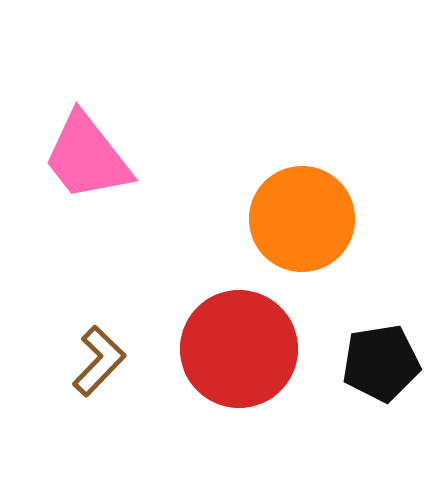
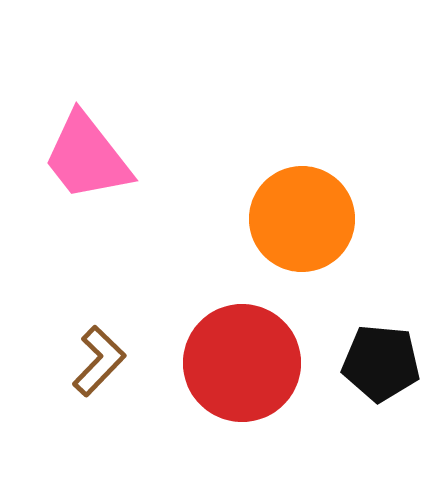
red circle: moved 3 px right, 14 px down
black pentagon: rotated 14 degrees clockwise
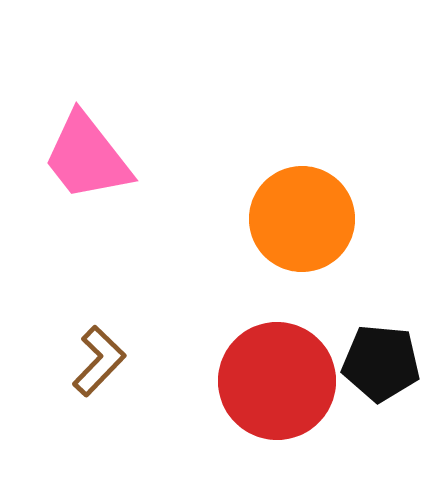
red circle: moved 35 px right, 18 px down
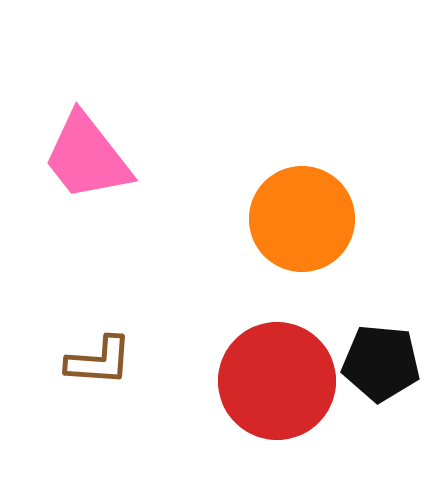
brown L-shape: rotated 50 degrees clockwise
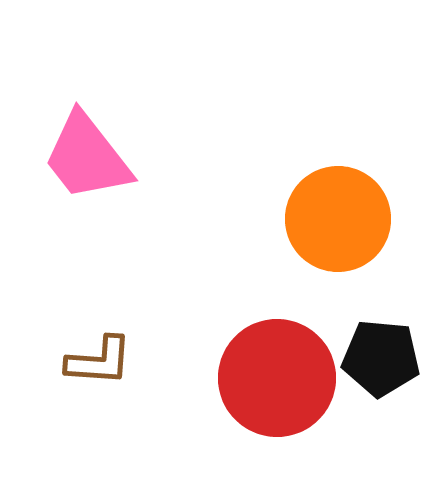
orange circle: moved 36 px right
black pentagon: moved 5 px up
red circle: moved 3 px up
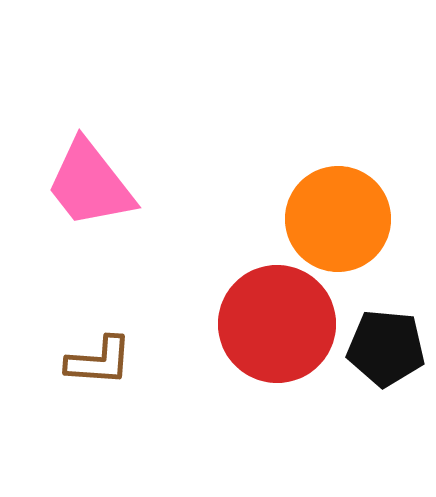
pink trapezoid: moved 3 px right, 27 px down
black pentagon: moved 5 px right, 10 px up
red circle: moved 54 px up
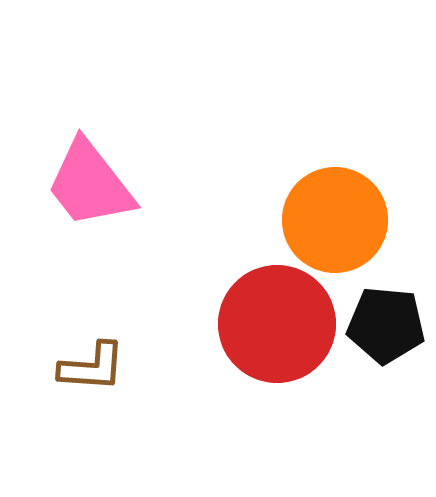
orange circle: moved 3 px left, 1 px down
black pentagon: moved 23 px up
brown L-shape: moved 7 px left, 6 px down
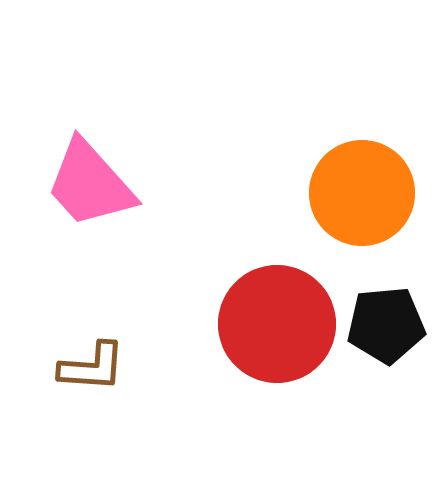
pink trapezoid: rotated 4 degrees counterclockwise
orange circle: moved 27 px right, 27 px up
black pentagon: rotated 10 degrees counterclockwise
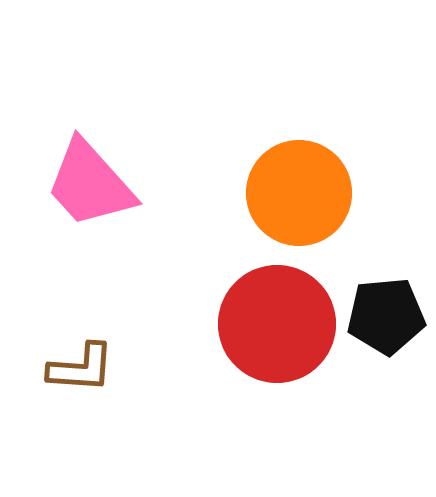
orange circle: moved 63 px left
black pentagon: moved 9 px up
brown L-shape: moved 11 px left, 1 px down
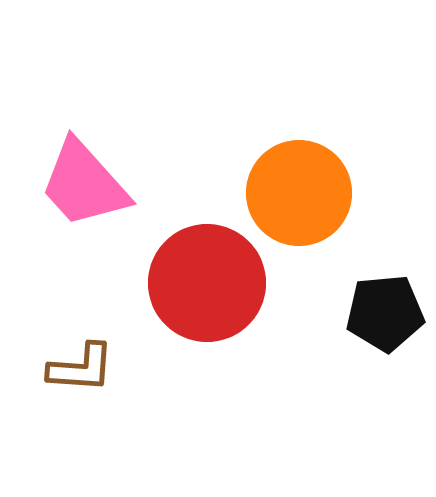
pink trapezoid: moved 6 px left
black pentagon: moved 1 px left, 3 px up
red circle: moved 70 px left, 41 px up
